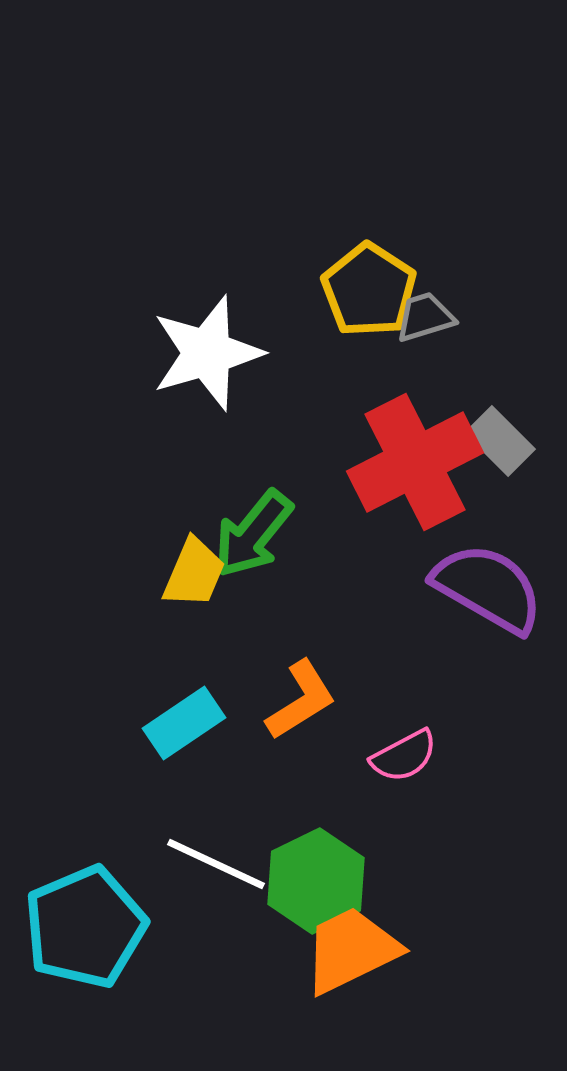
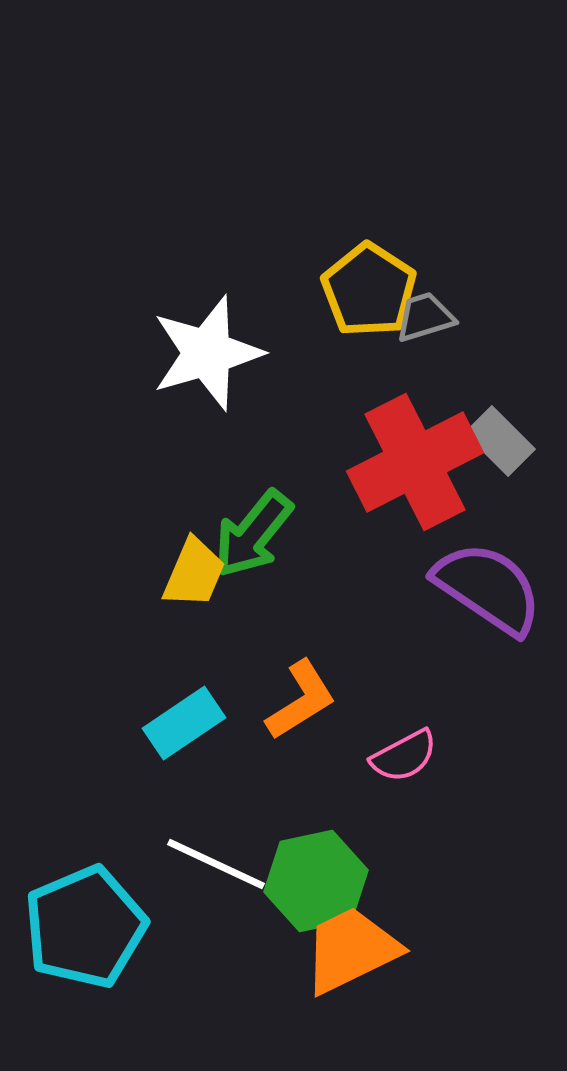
purple semicircle: rotated 4 degrees clockwise
green hexagon: rotated 14 degrees clockwise
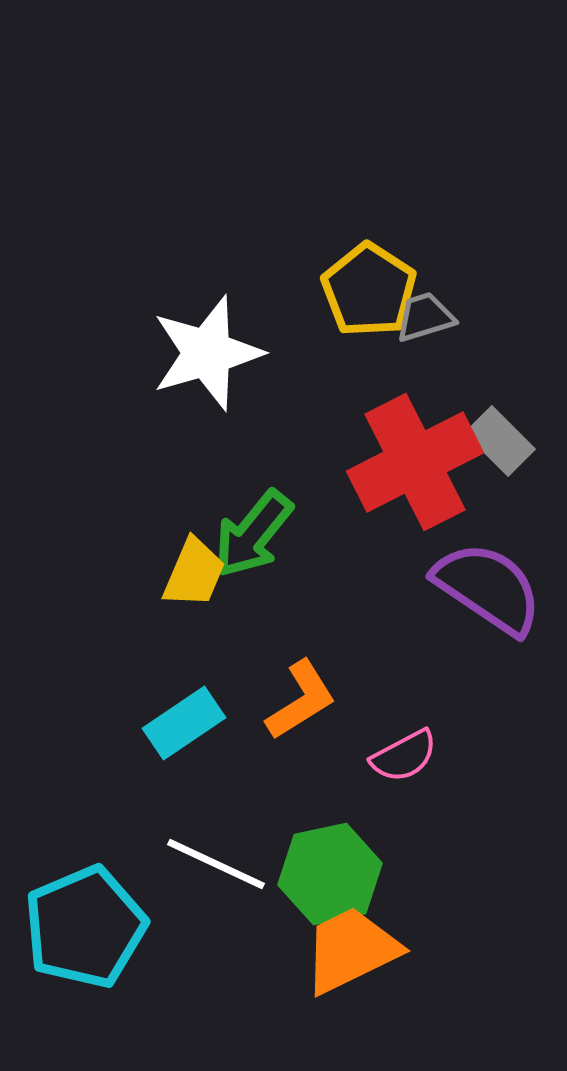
green hexagon: moved 14 px right, 7 px up
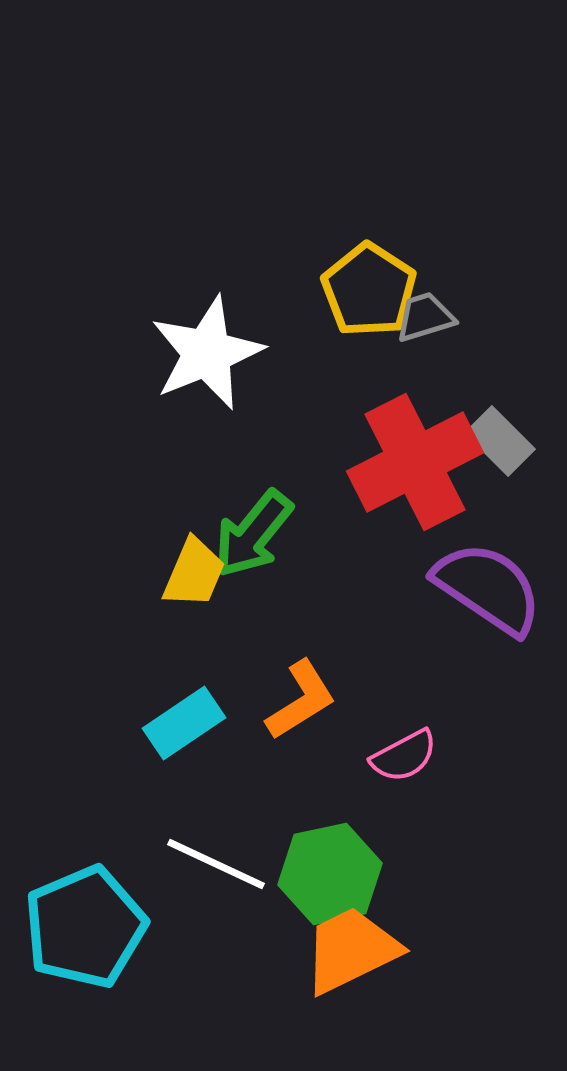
white star: rotated 6 degrees counterclockwise
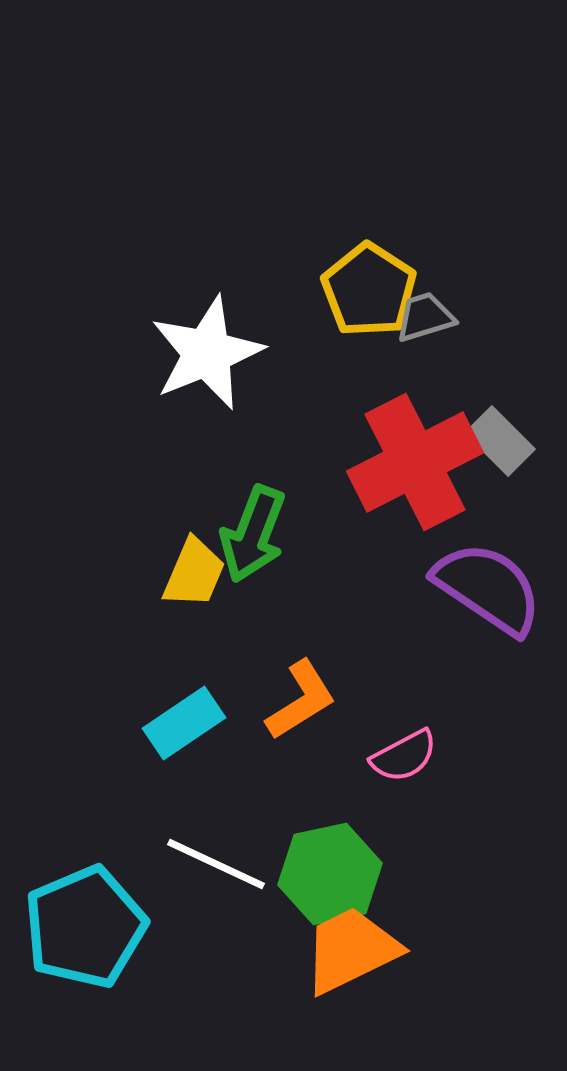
green arrow: rotated 18 degrees counterclockwise
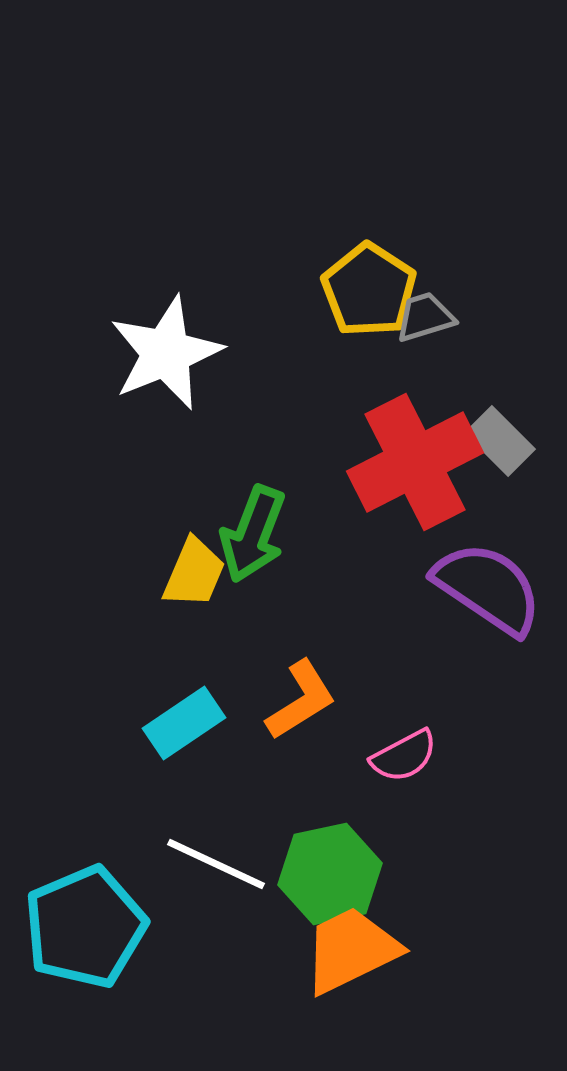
white star: moved 41 px left
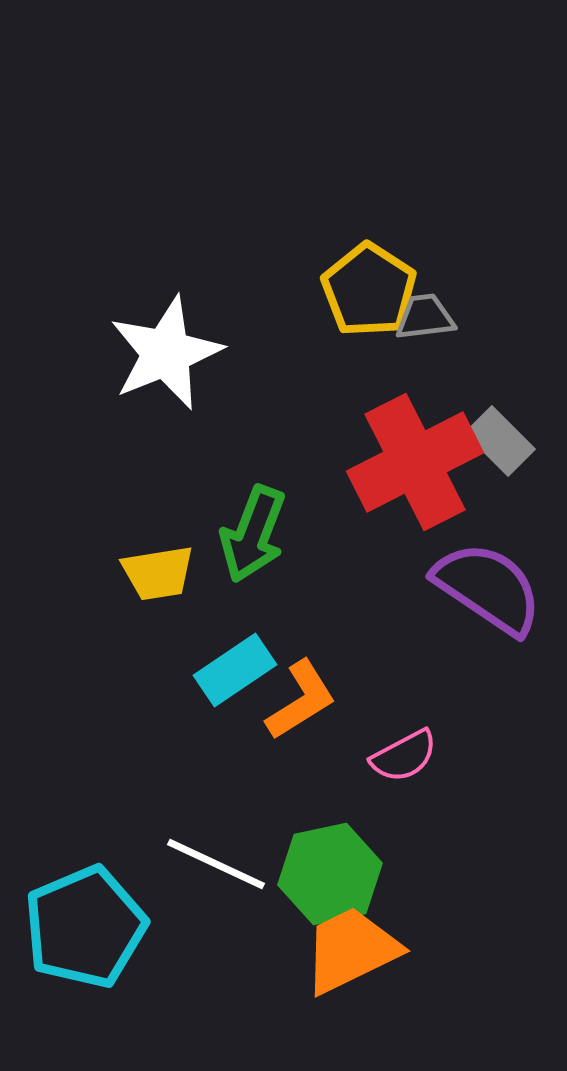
gray trapezoid: rotated 10 degrees clockwise
yellow trapezoid: moved 36 px left; rotated 58 degrees clockwise
cyan rectangle: moved 51 px right, 53 px up
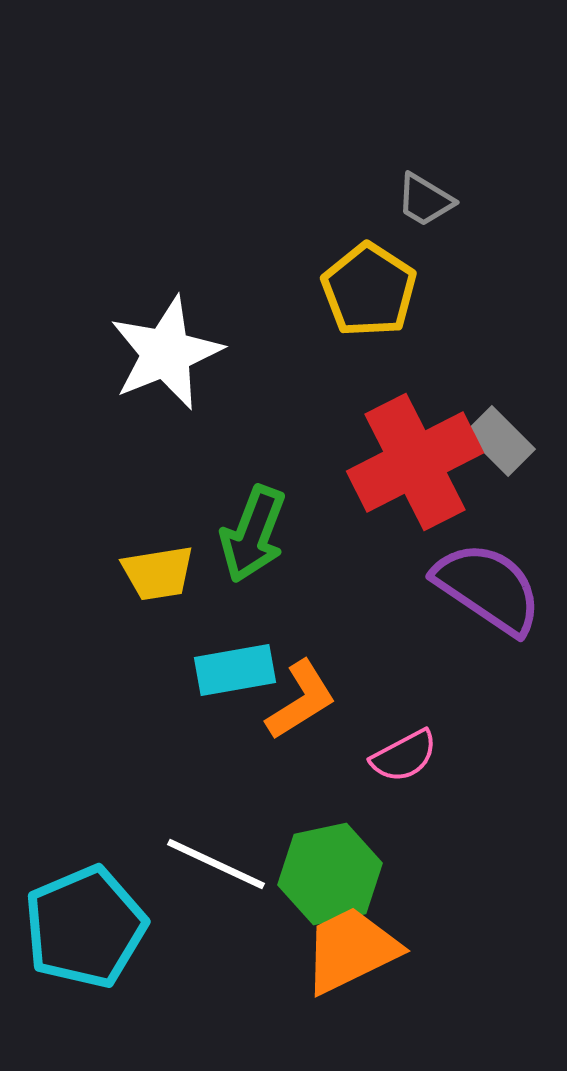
gray trapezoid: moved 117 px up; rotated 142 degrees counterclockwise
cyan rectangle: rotated 24 degrees clockwise
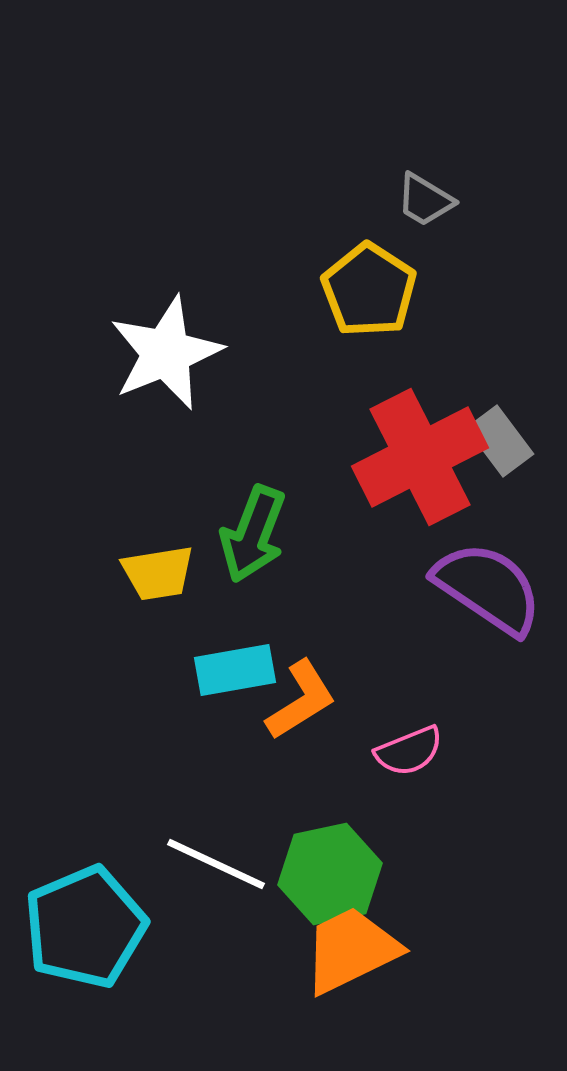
gray rectangle: rotated 8 degrees clockwise
red cross: moved 5 px right, 5 px up
pink semicircle: moved 5 px right, 5 px up; rotated 6 degrees clockwise
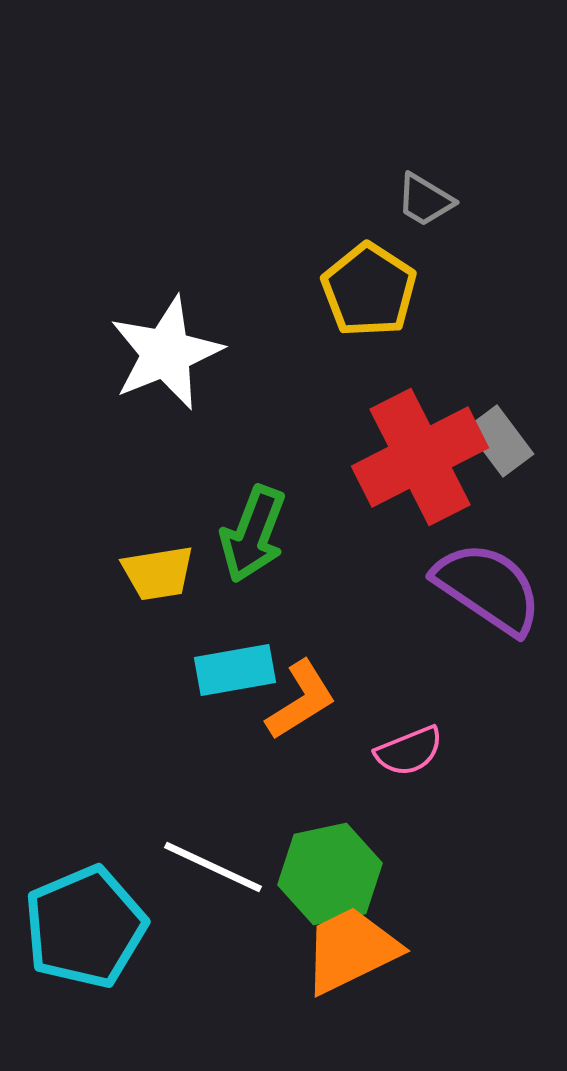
white line: moved 3 px left, 3 px down
